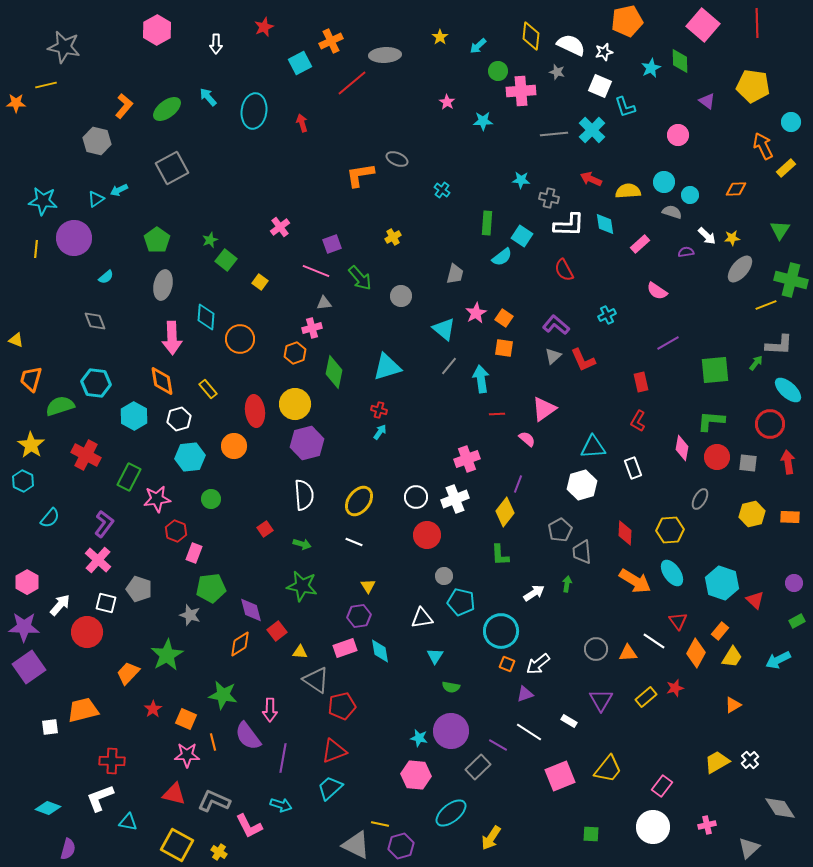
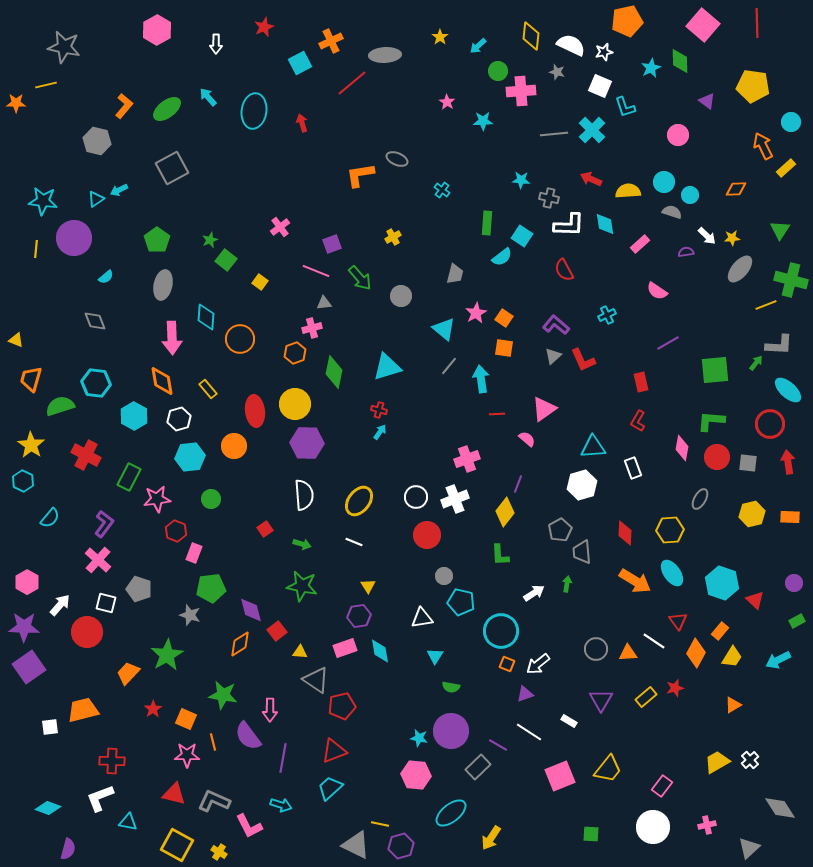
purple hexagon at (307, 443): rotated 16 degrees clockwise
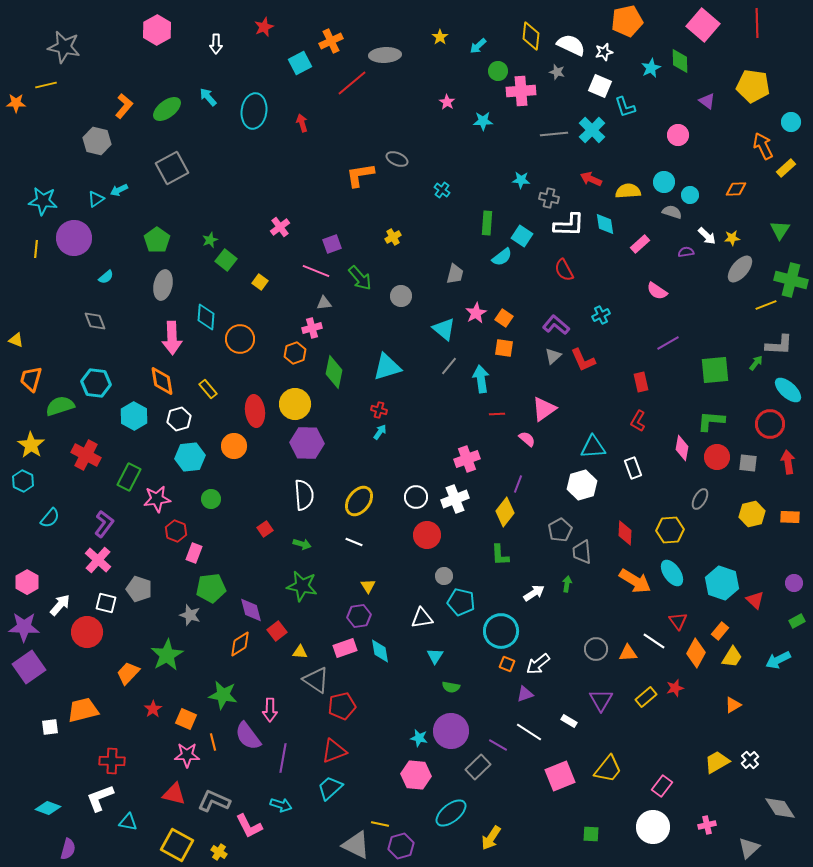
cyan cross at (607, 315): moved 6 px left
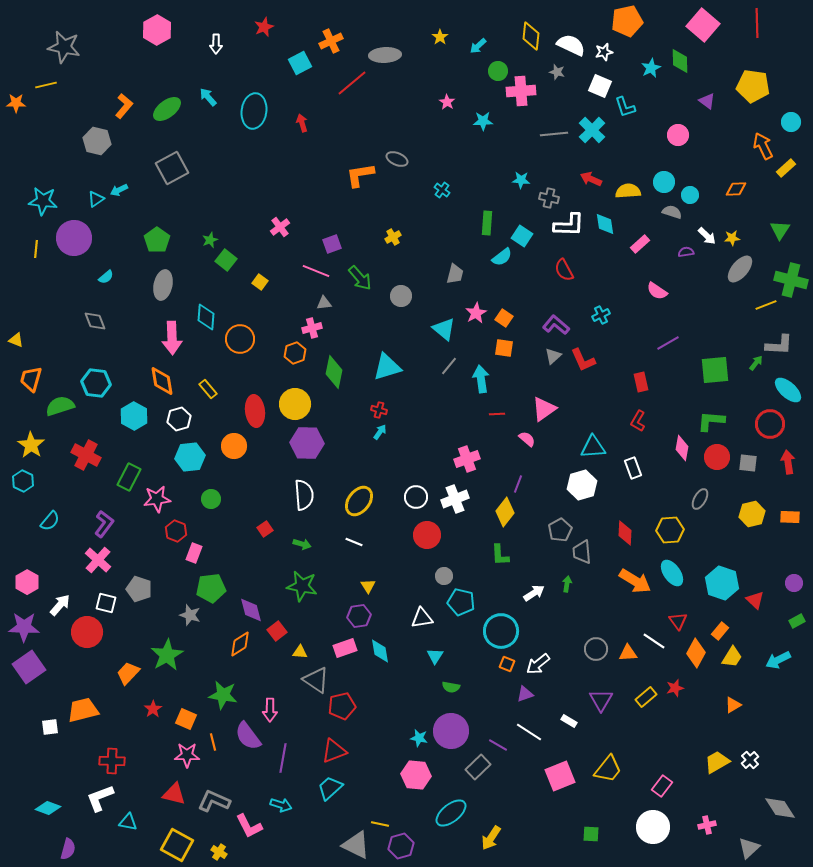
cyan semicircle at (50, 518): moved 3 px down
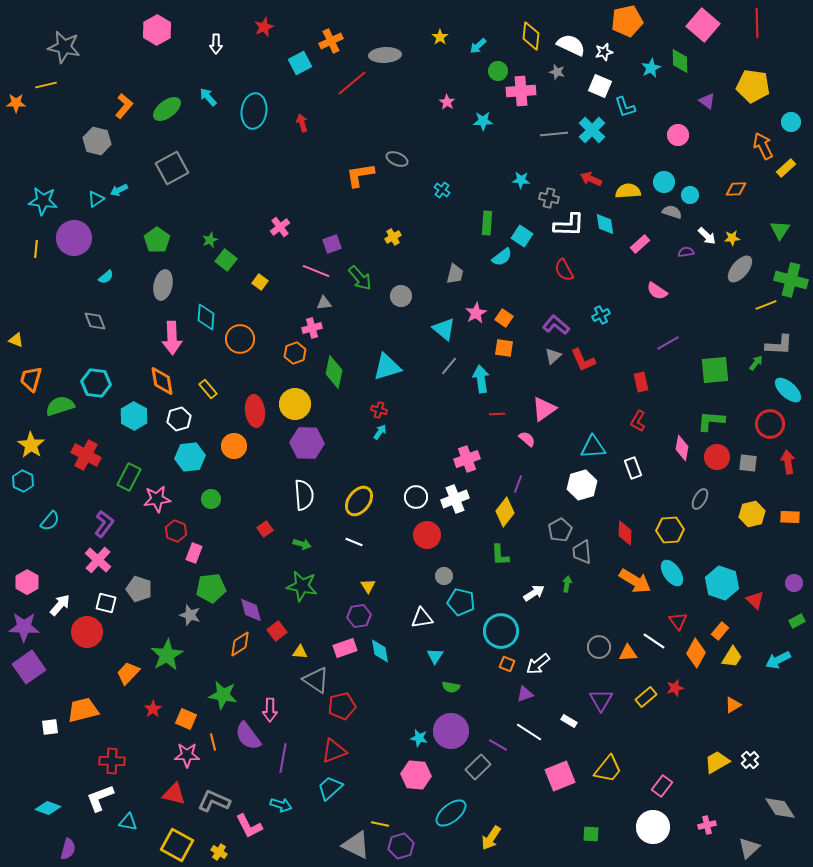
gray circle at (596, 649): moved 3 px right, 2 px up
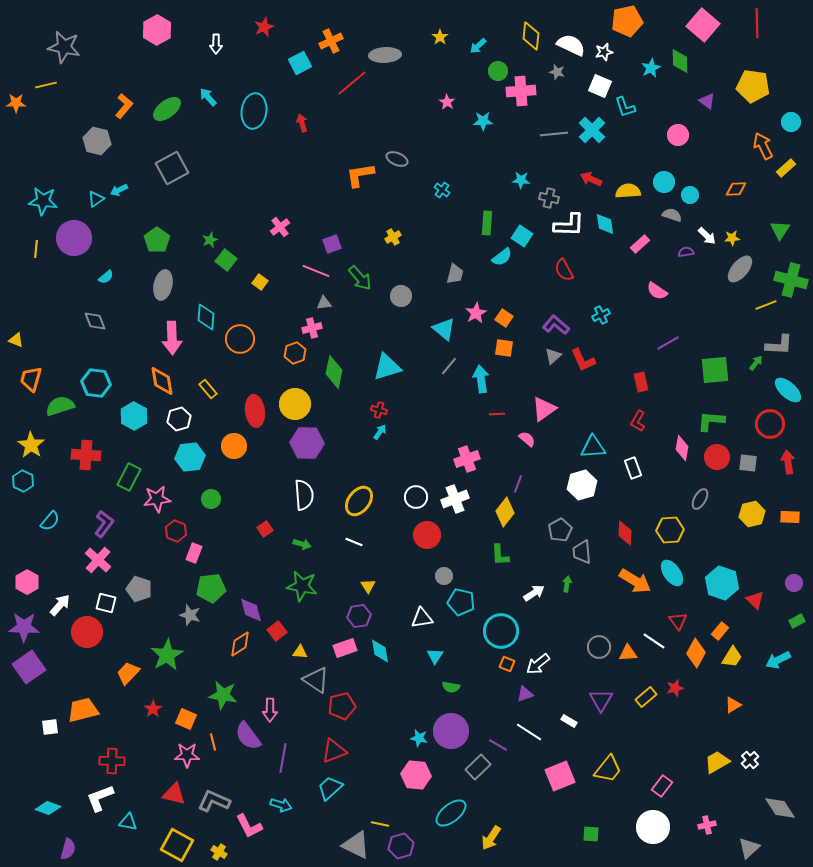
gray semicircle at (672, 212): moved 3 px down
red cross at (86, 455): rotated 24 degrees counterclockwise
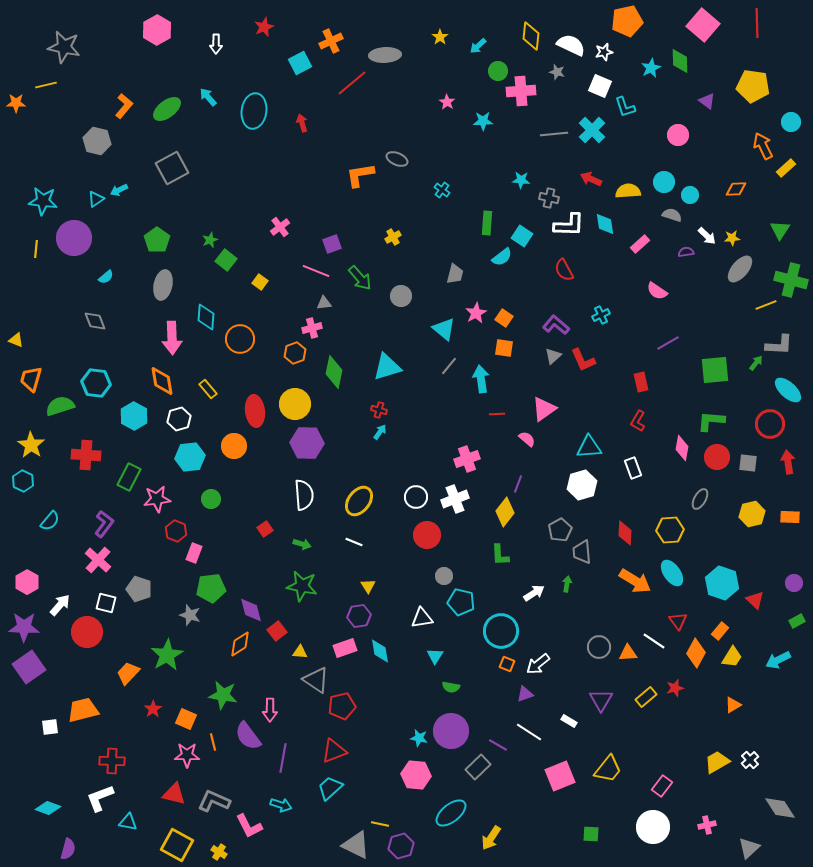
cyan triangle at (593, 447): moved 4 px left
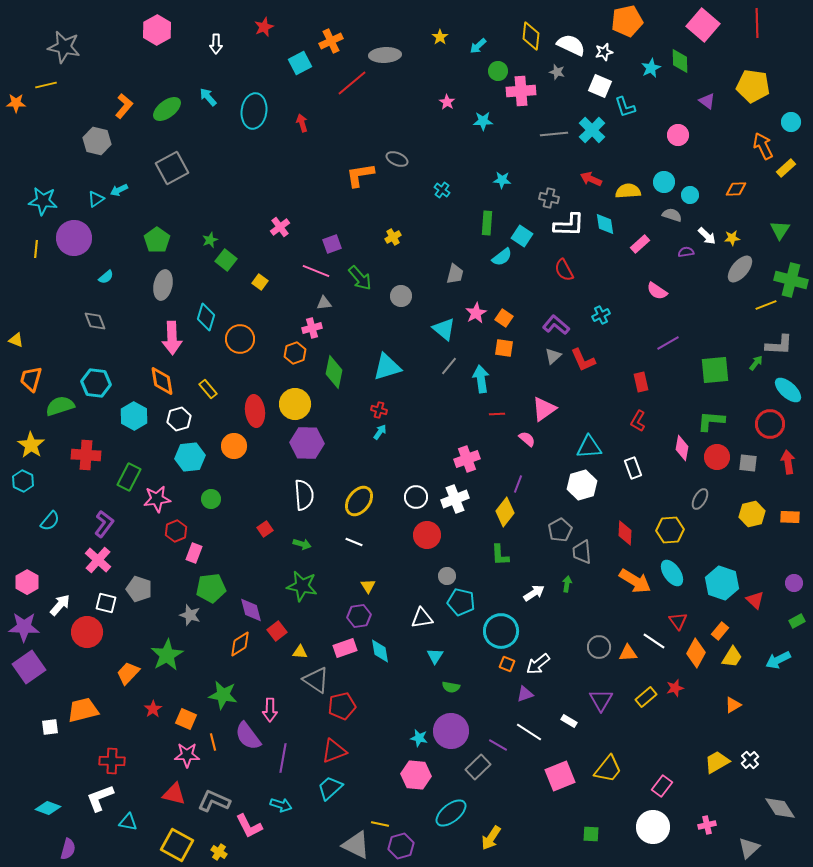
cyan star at (521, 180): moved 19 px left
cyan diamond at (206, 317): rotated 12 degrees clockwise
red hexagon at (176, 531): rotated 15 degrees clockwise
gray circle at (444, 576): moved 3 px right
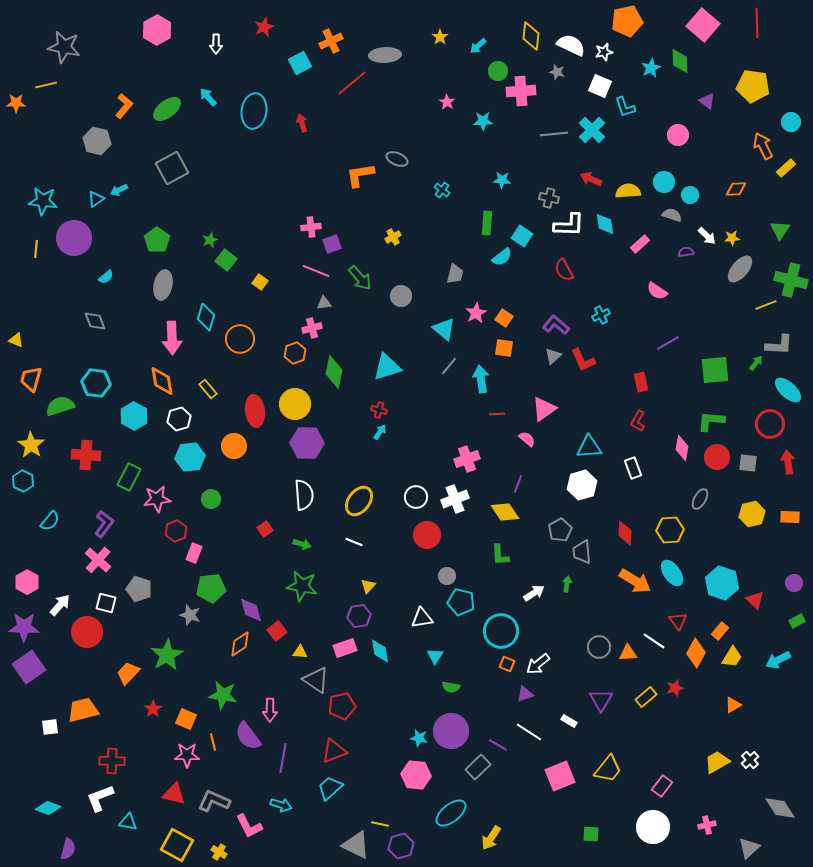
pink cross at (280, 227): moved 31 px right; rotated 30 degrees clockwise
yellow diamond at (505, 512): rotated 72 degrees counterclockwise
yellow triangle at (368, 586): rotated 14 degrees clockwise
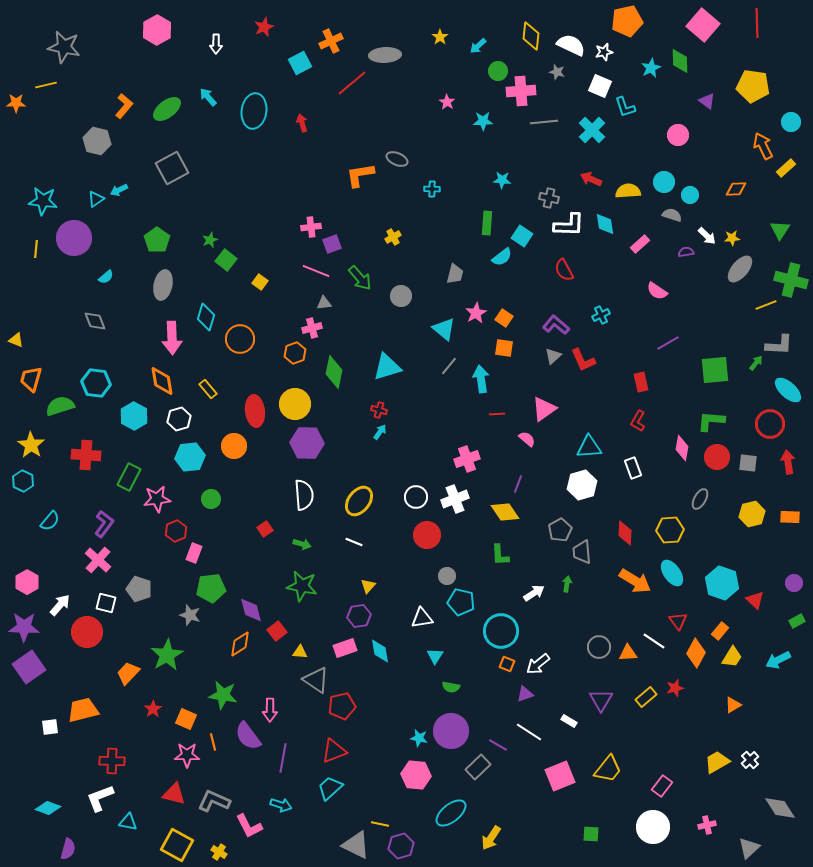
gray line at (554, 134): moved 10 px left, 12 px up
cyan cross at (442, 190): moved 10 px left, 1 px up; rotated 35 degrees counterclockwise
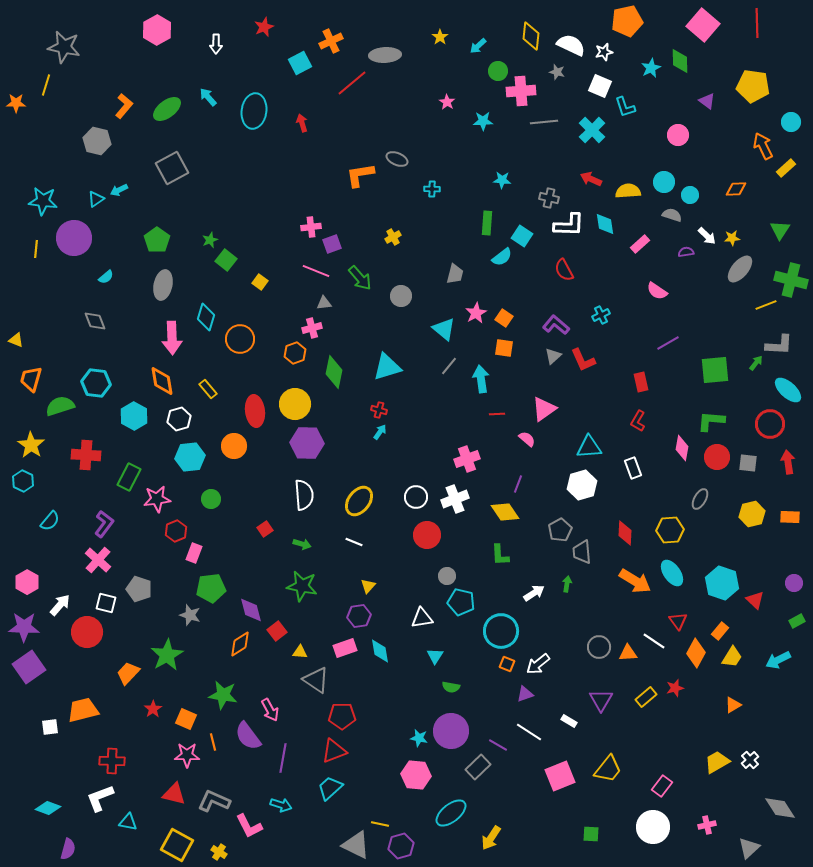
yellow line at (46, 85): rotated 60 degrees counterclockwise
red pentagon at (342, 706): moved 10 px down; rotated 12 degrees clockwise
pink arrow at (270, 710): rotated 30 degrees counterclockwise
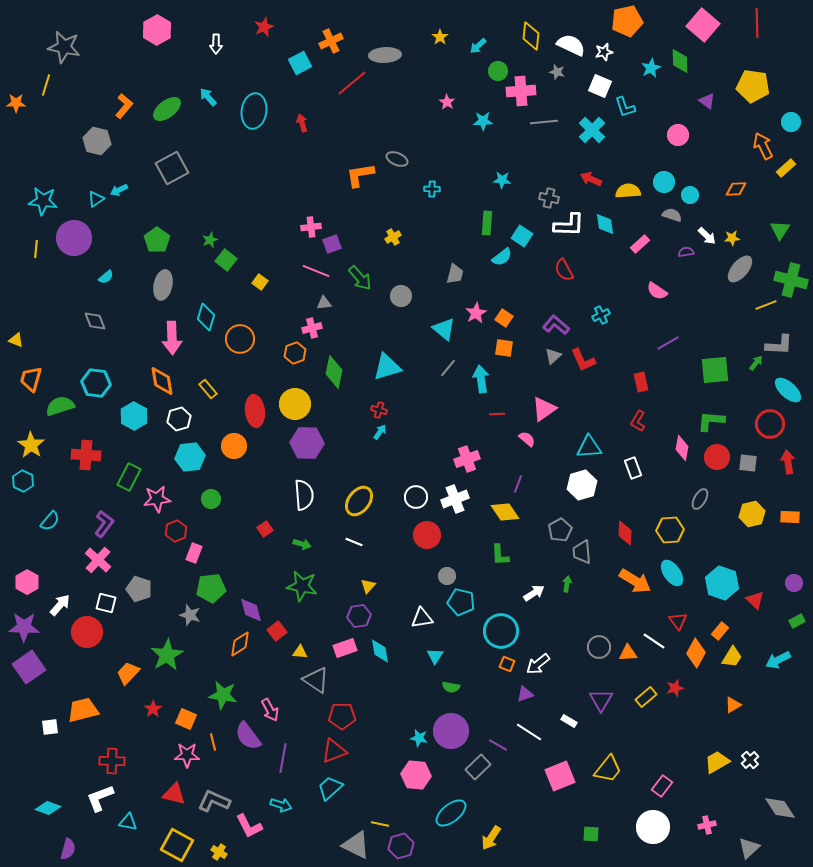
gray line at (449, 366): moved 1 px left, 2 px down
